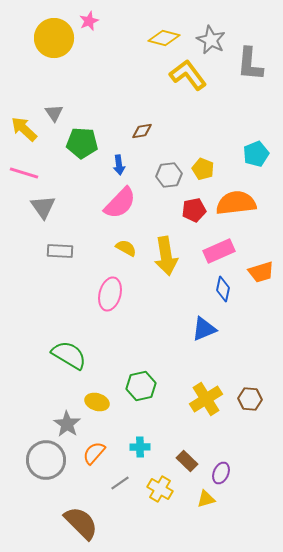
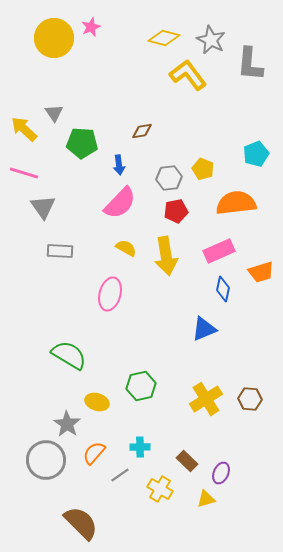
pink star at (89, 21): moved 2 px right, 6 px down
gray hexagon at (169, 175): moved 3 px down
red pentagon at (194, 210): moved 18 px left, 1 px down
gray line at (120, 483): moved 8 px up
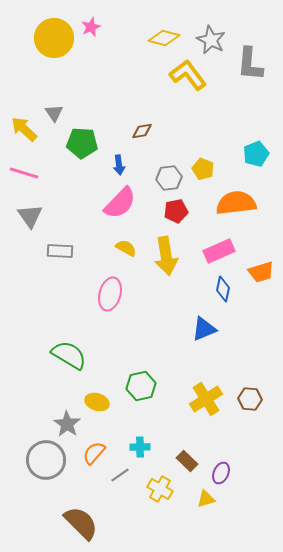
gray triangle at (43, 207): moved 13 px left, 9 px down
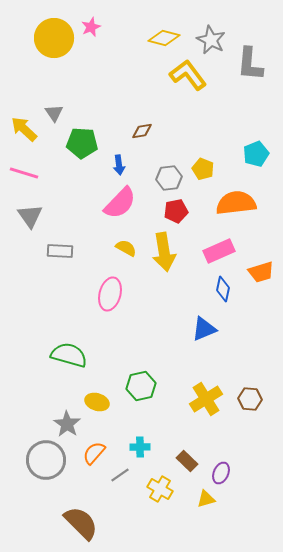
yellow arrow at (166, 256): moved 2 px left, 4 px up
green semicircle at (69, 355): rotated 15 degrees counterclockwise
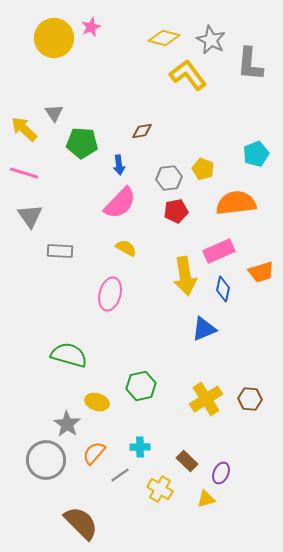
yellow arrow at (164, 252): moved 21 px right, 24 px down
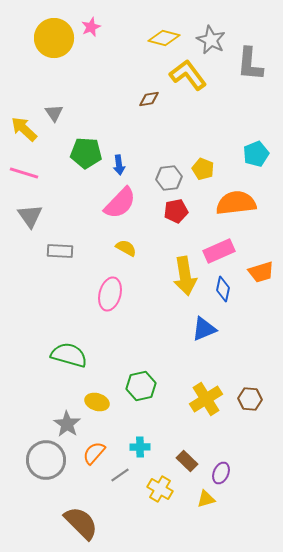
brown diamond at (142, 131): moved 7 px right, 32 px up
green pentagon at (82, 143): moved 4 px right, 10 px down
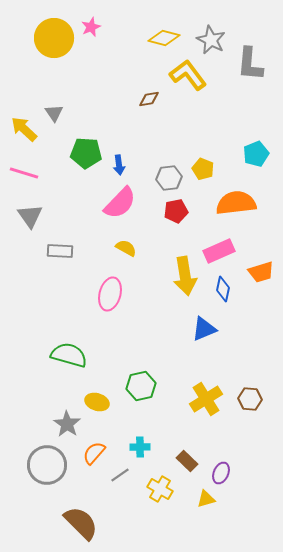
gray circle at (46, 460): moved 1 px right, 5 px down
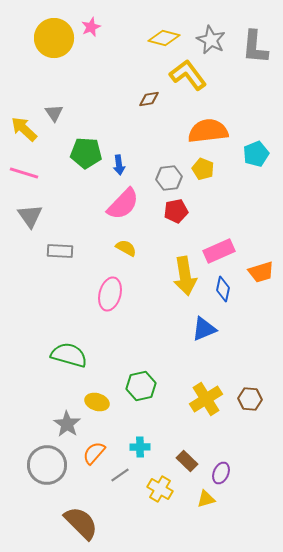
gray L-shape at (250, 64): moved 5 px right, 17 px up
pink semicircle at (120, 203): moved 3 px right, 1 px down
orange semicircle at (236, 203): moved 28 px left, 72 px up
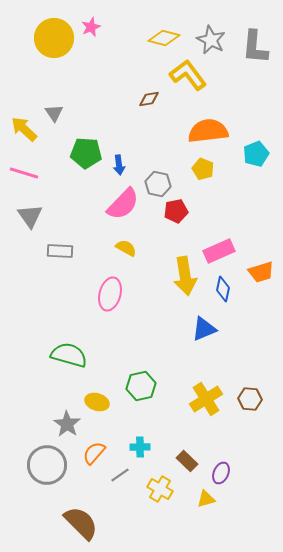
gray hexagon at (169, 178): moved 11 px left, 6 px down; rotated 20 degrees clockwise
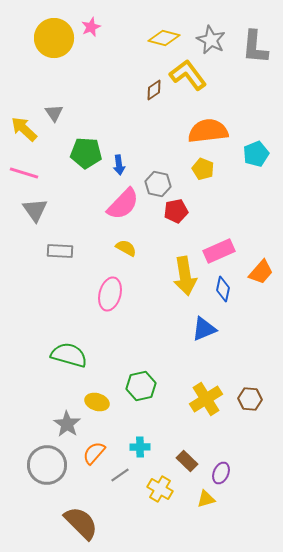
brown diamond at (149, 99): moved 5 px right, 9 px up; rotated 25 degrees counterclockwise
gray triangle at (30, 216): moved 5 px right, 6 px up
orange trapezoid at (261, 272): rotated 32 degrees counterclockwise
